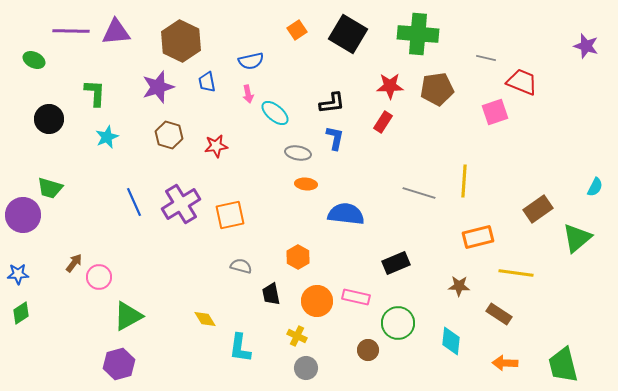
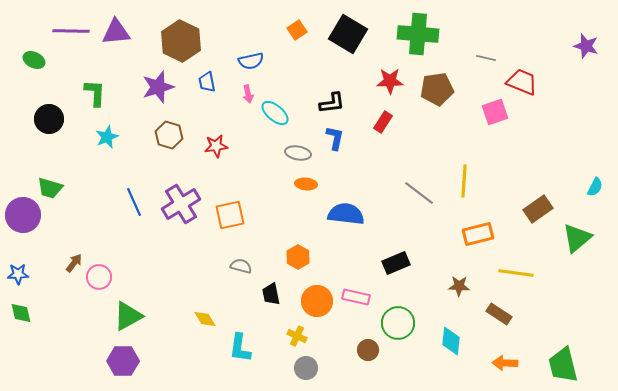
red star at (390, 86): moved 5 px up
gray line at (419, 193): rotated 20 degrees clockwise
orange rectangle at (478, 237): moved 3 px up
green diamond at (21, 313): rotated 70 degrees counterclockwise
purple hexagon at (119, 364): moved 4 px right, 3 px up; rotated 16 degrees clockwise
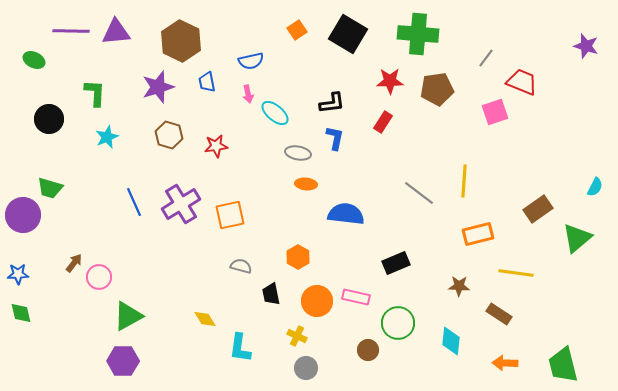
gray line at (486, 58): rotated 66 degrees counterclockwise
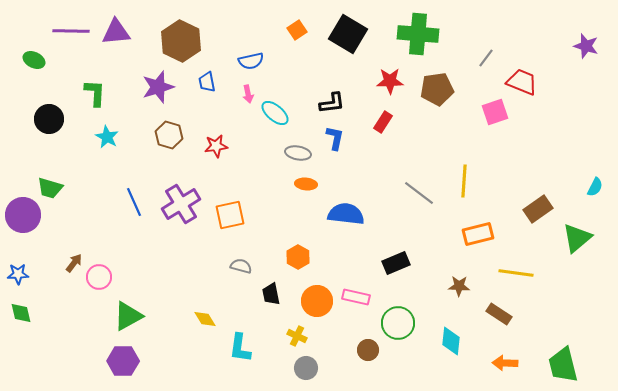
cyan star at (107, 137): rotated 20 degrees counterclockwise
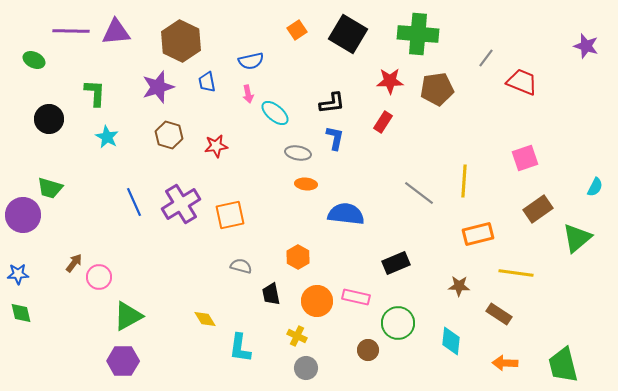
pink square at (495, 112): moved 30 px right, 46 px down
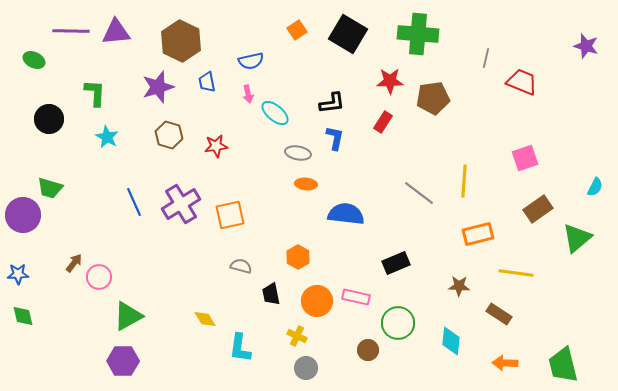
gray line at (486, 58): rotated 24 degrees counterclockwise
brown pentagon at (437, 89): moved 4 px left, 9 px down
green diamond at (21, 313): moved 2 px right, 3 px down
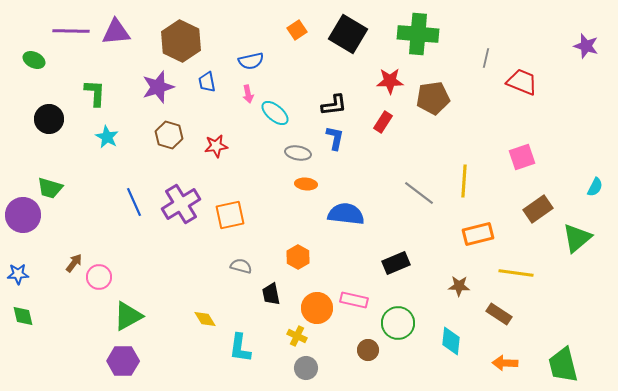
black L-shape at (332, 103): moved 2 px right, 2 px down
pink square at (525, 158): moved 3 px left, 1 px up
pink rectangle at (356, 297): moved 2 px left, 3 px down
orange circle at (317, 301): moved 7 px down
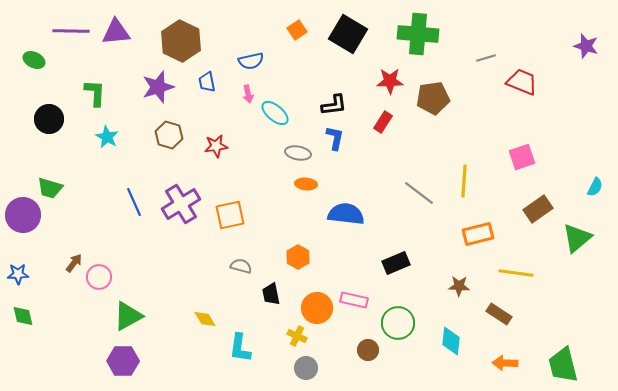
gray line at (486, 58): rotated 60 degrees clockwise
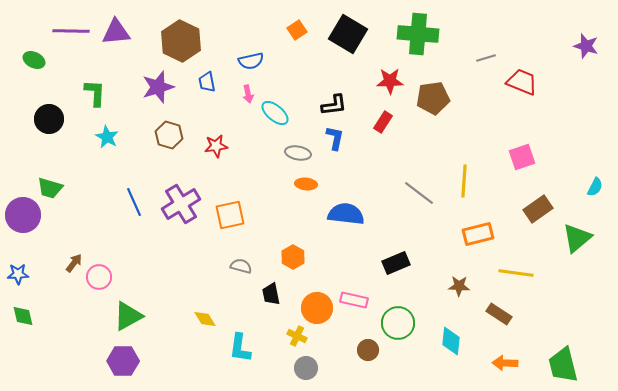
orange hexagon at (298, 257): moved 5 px left
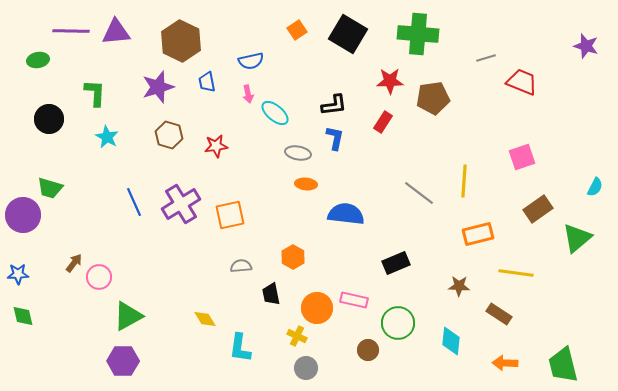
green ellipse at (34, 60): moved 4 px right; rotated 35 degrees counterclockwise
gray semicircle at (241, 266): rotated 20 degrees counterclockwise
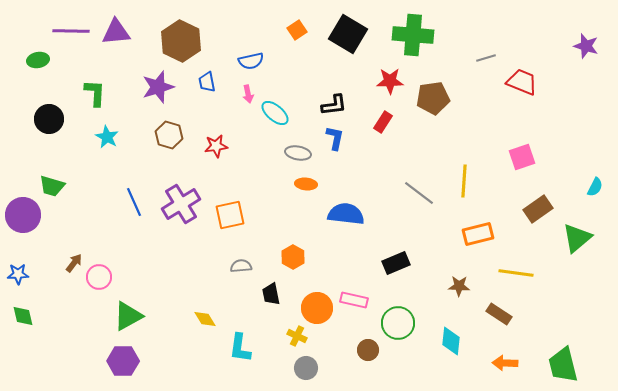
green cross at (418, 34): moved 5 px left, 1 px down
green trapezoid at (50, 188): moved 2 px right, 2 px up
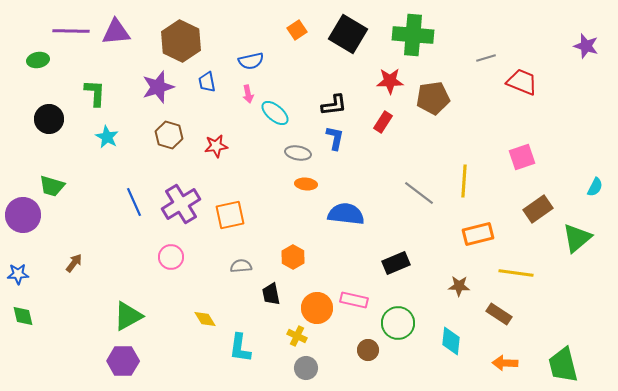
pink circle at (99, 277): moved 72 px right, 20 px up
